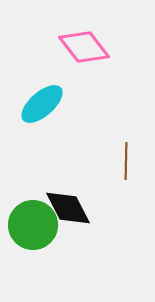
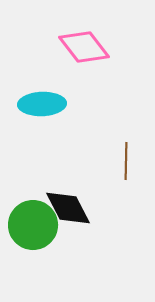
cyan ellipse: rotated 39 degrees clockwise
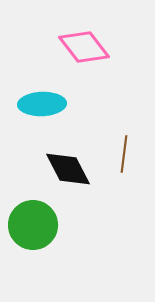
brown line: moved 2 px left, 7 px up; rotated 6 degrees clockwise
black diamond: moved 39 px up
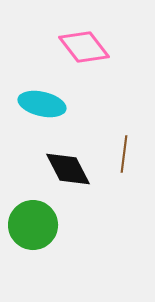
cyan ellipse: rotated 15 degrees clockwise
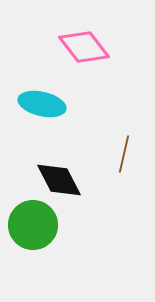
brown line: rotated 6 degrees clockwise
black diamond: moved 9 px left, 11 px down
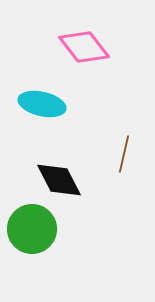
green circle: moved 1 px left, 4 px down
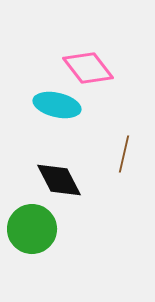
pink diamond: moved 4 px right, 21 px down
cyan ellipse: moved 15 px right, 1 px down
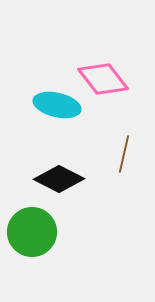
pink diamond: moved 15 px right, 11 px down
black diamond: moved 1 px up; rotated 36 degrees counterclockwise
green circle: moved 3 px down
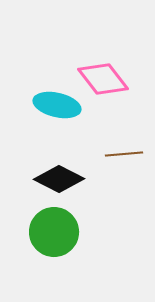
brown line: rotated 72 degrees clockwise
green circle: moved 22 px right
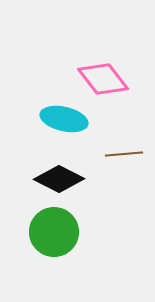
cyan ellipse: moved 7 px right, 14 px down
